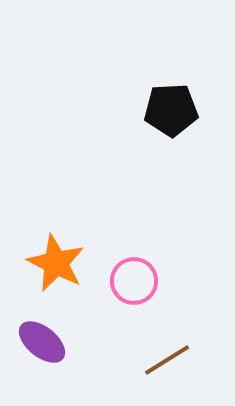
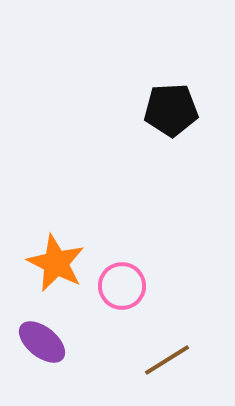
pink circle: moved 12 px left, 5 px down
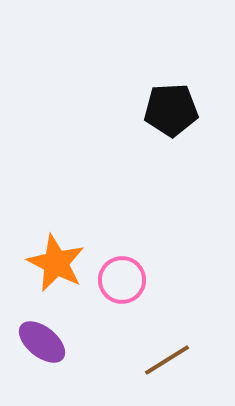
pink circle: moved 6 px up
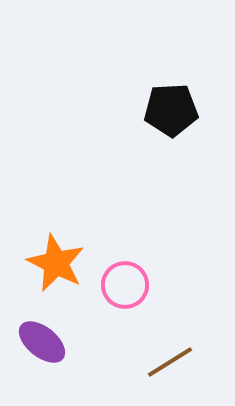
pink circle: moved 3 px right, 5 px down
brown line: moved 3 px right, 2 px down
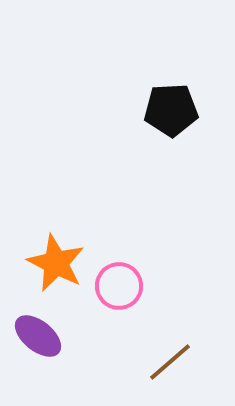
pink circle: moved 6 px left, 1 px down
purple ellipse: moved 4 px left, 6 px up
brown line: rotated 9 degrees counterclockwise
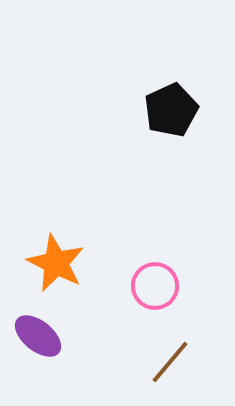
black pentagon: rotated 22 degrees counterclockwise
pink circle: moved 36 px right
brown line: rotated 9 degrees counterclockwise
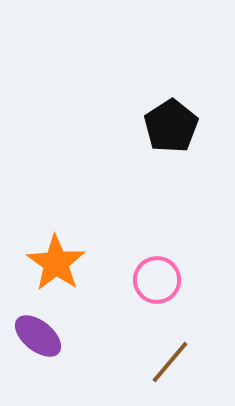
black pentagon: moved 16 px down; rotated 8 degrees counterclockwise
orange star: rotated 8 degrees clockwise
pink circle: moved 2 px right, 6 px up
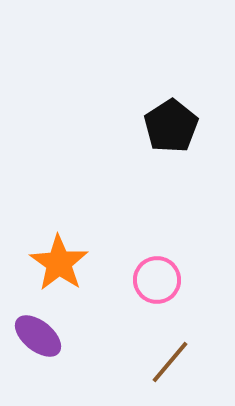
orange star: moved 3 px right
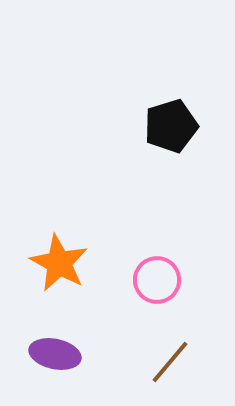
black pentagon: rotated 16 degrees clockwise
orange star: rotated 6 degrees counterclockwise
purple ellipse: moved 17 px right, 18 px down; rotated 27 degrees counterclockwise
